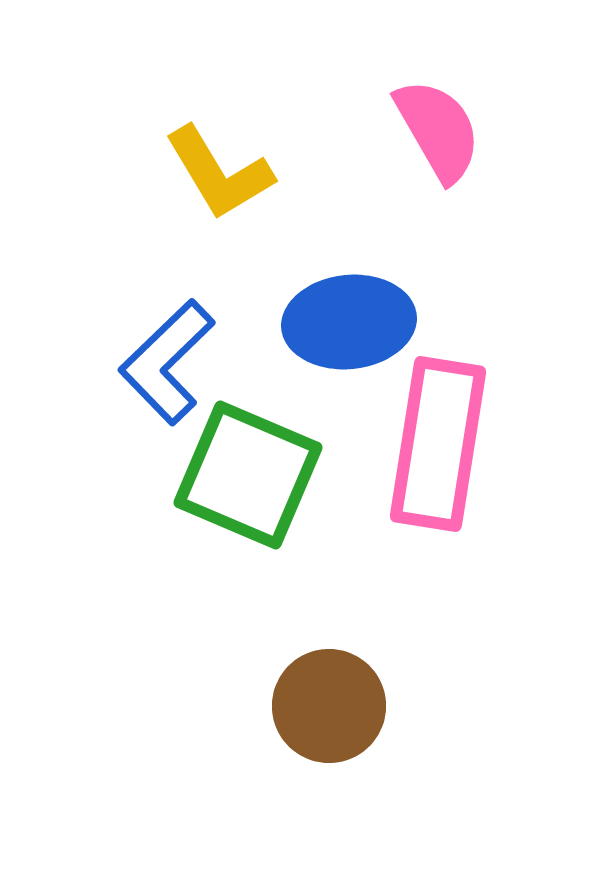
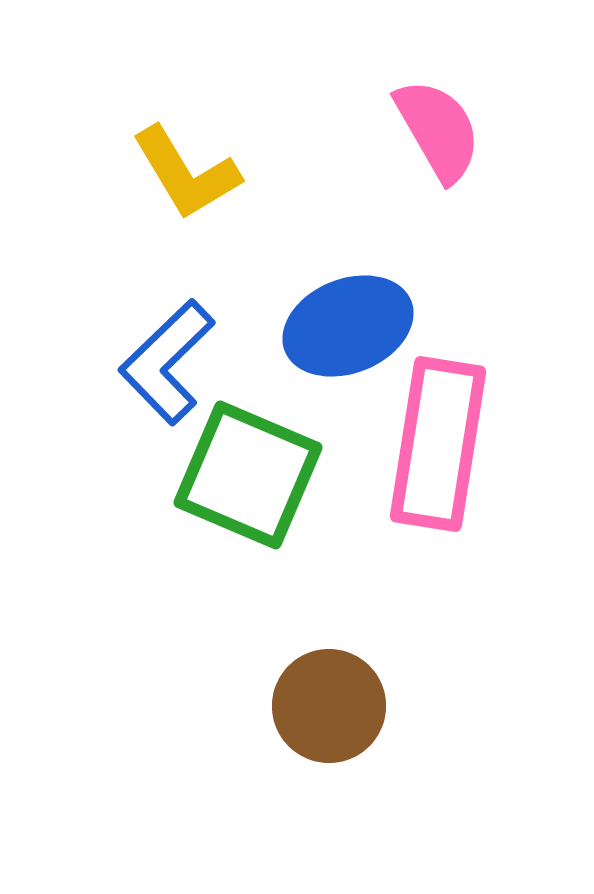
yellow L-shape: moved 33 px left
blue ellipse: moved 1 px left, 4 px down; rotated 16 degrees counterclockwise
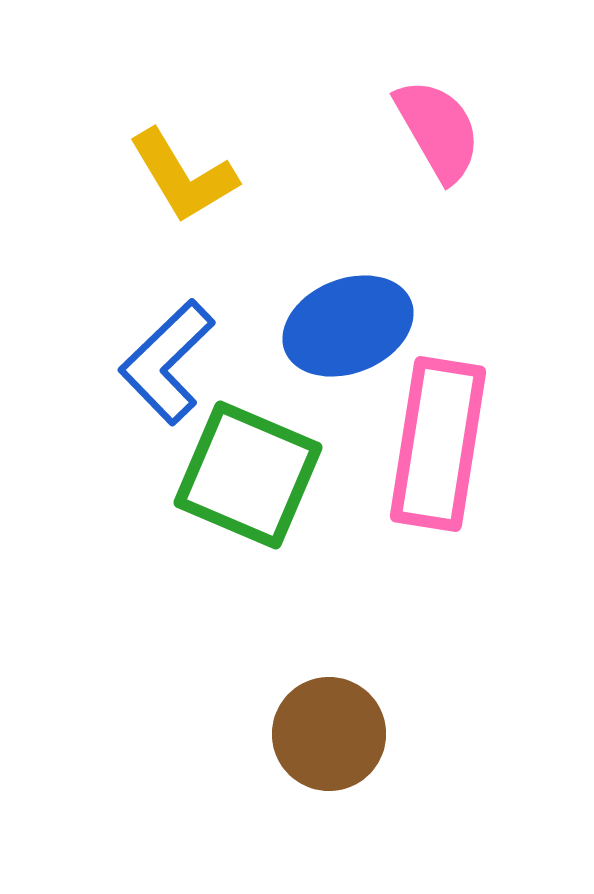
yellow L-shape: moved 3 px left, 3 px down
brown circle: moved 28 px down
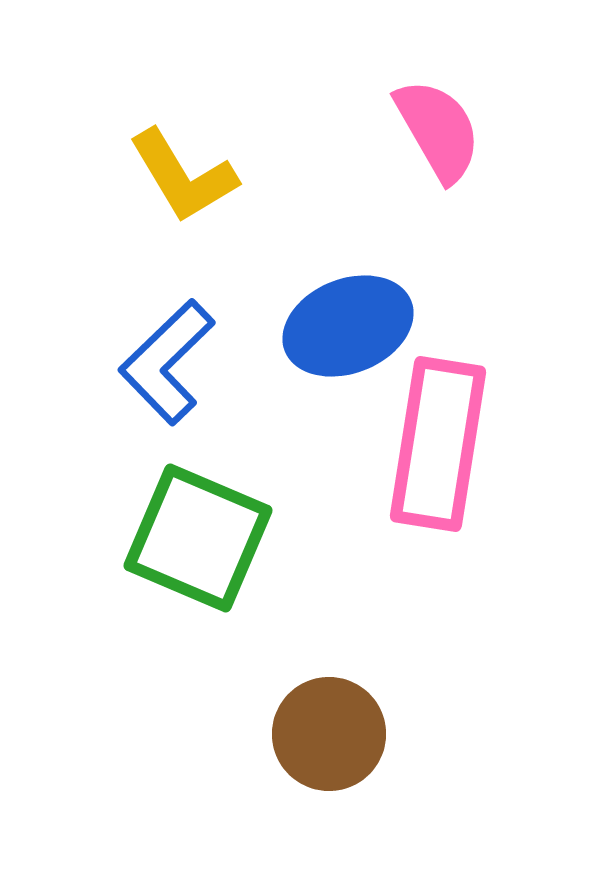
green square: moved 50 px left, 63 px down
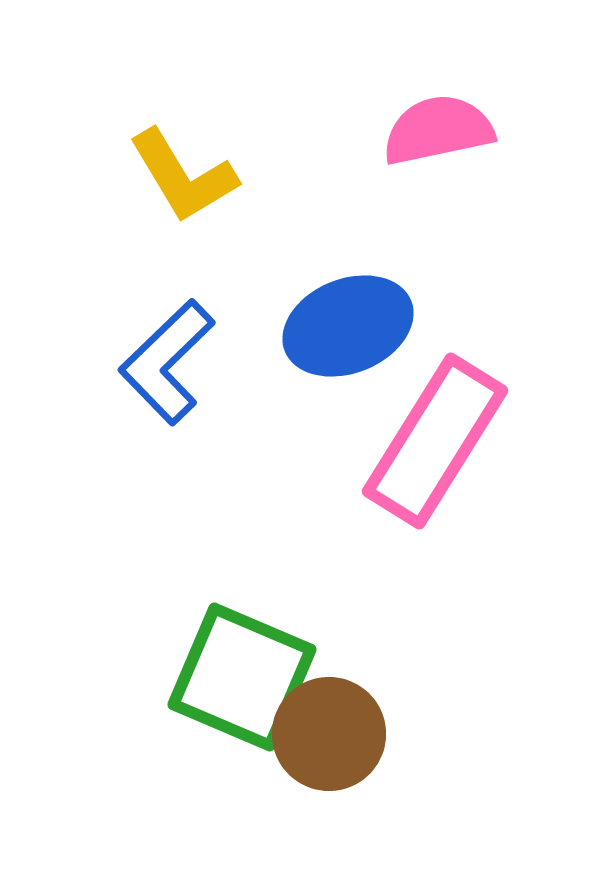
pink semicircle: rotated 72 degrees counterclockwise
pink rectangle: moved 3 px left, 3 px up; rotated 23 degrees clockwise
green square: moved 44 px right, 139 px down
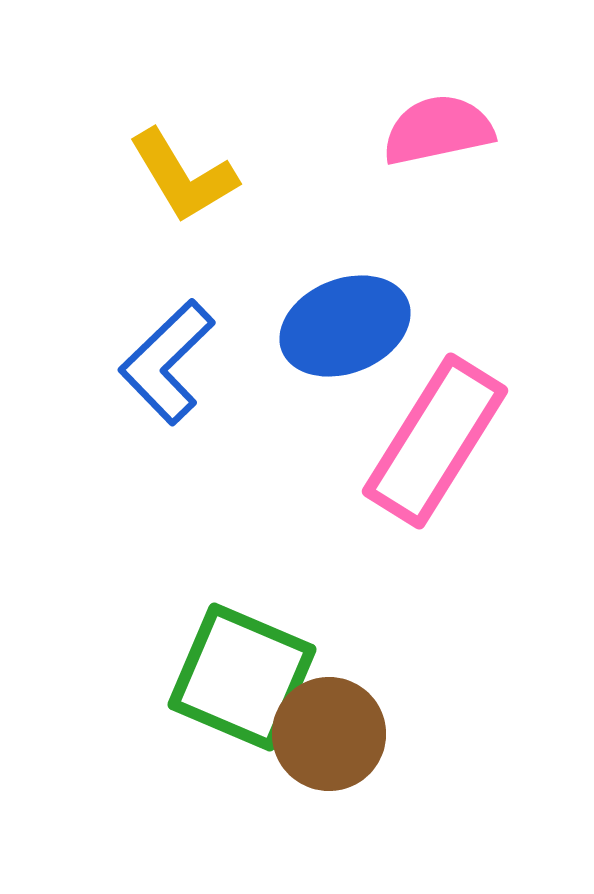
blue ellipse: moved 3 px left
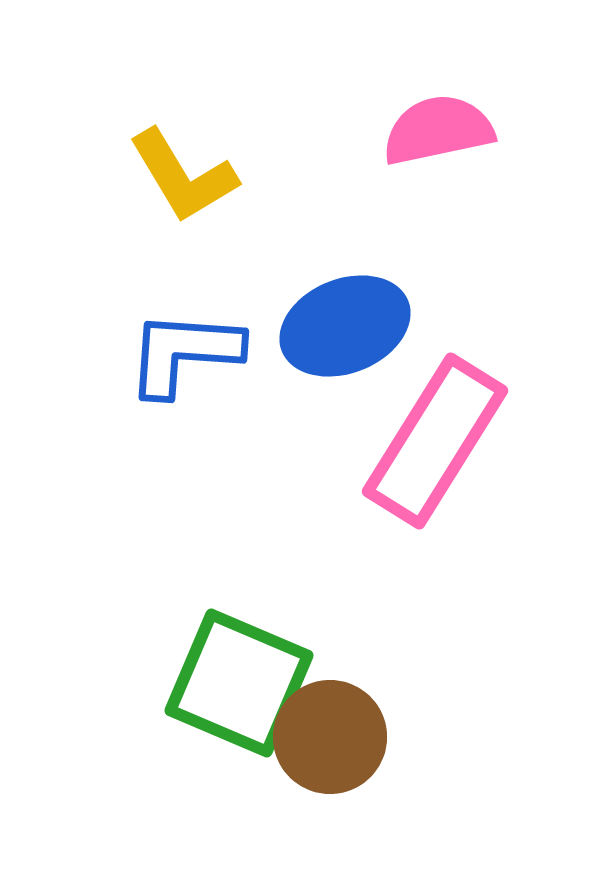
blue L-shape: moved 17 px right, 9 px up; rotated 48 degrees clockwise
green square: moved 3 px left, 6 px down
brown circle: moved 1 px right, 3 px down
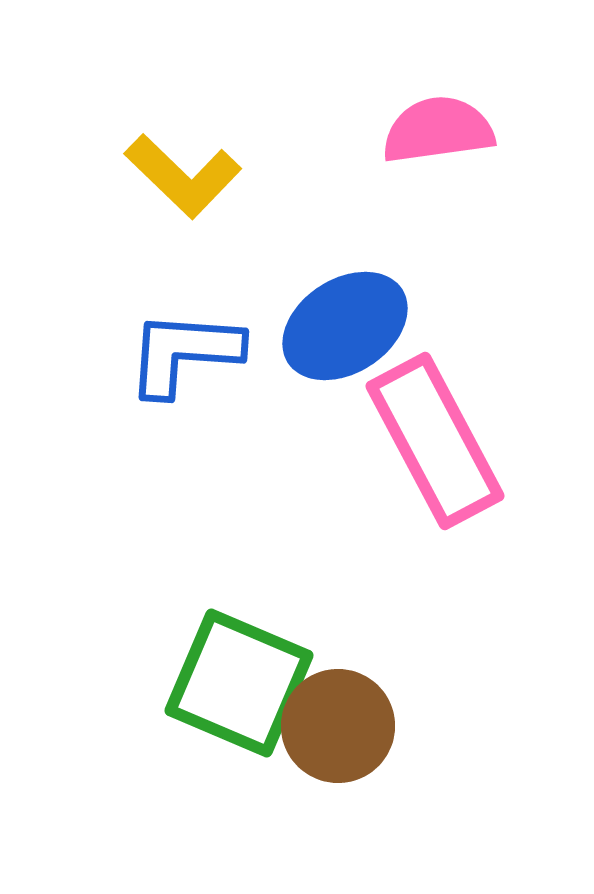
pink semicircle: rotated 4 degrees clockwise
yellow L-shape: rotated 15 degrees counterclockwise
blue ellipse: rotated 11 degrees counterclockwise
pink rectangle: rotated 60 degrees counterclockwise
brown circle: moved 8 px right, 11 px up
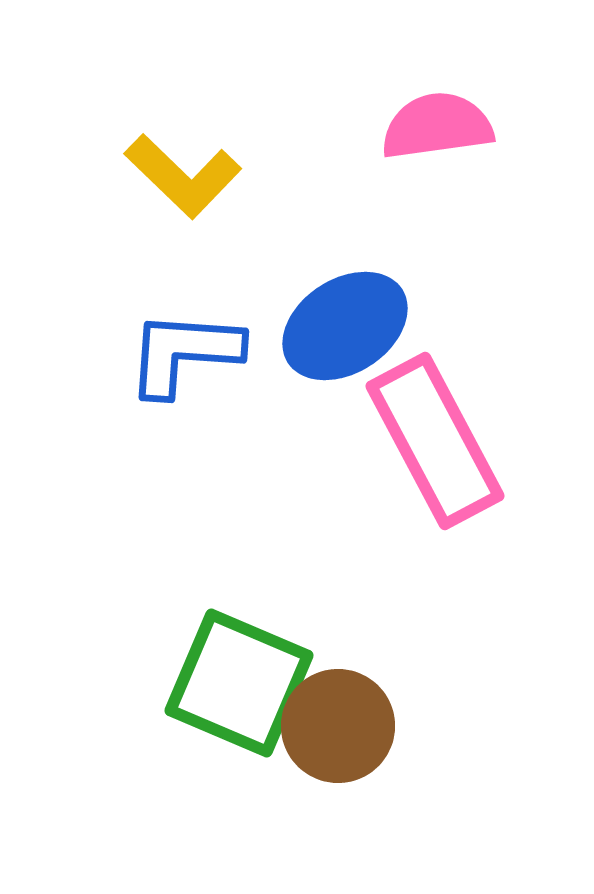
pink semicircle: moved 1 px left, 4 px up
